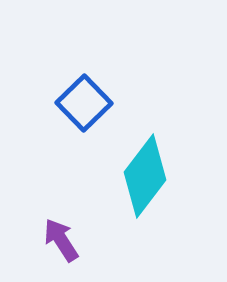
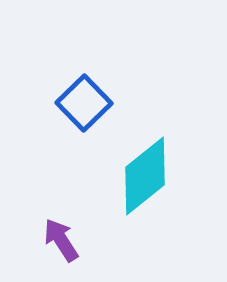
cyan diamond: rotated 14 degrees clockwise
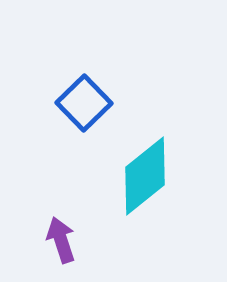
purple arrow: rotated 15 degrees clockwise
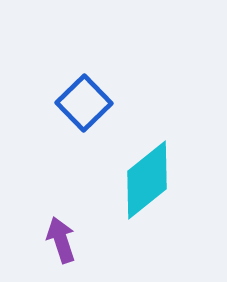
cyan diamond: moved 2 px right, 4 px down
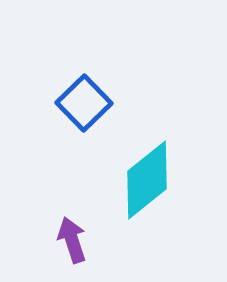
purple arrow: moved 11 px right
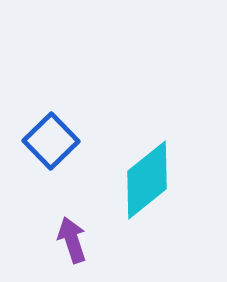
blue square: moved 33 px left, 38 px down
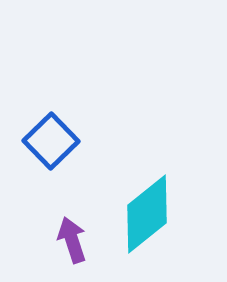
cyan diamond: moved 34 px down
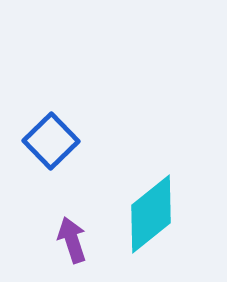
cyan diamond: moved 4 px right
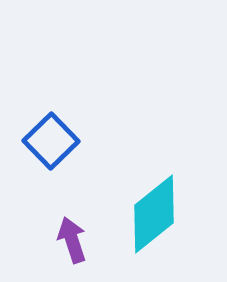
cyan diamond: moved 3 px right
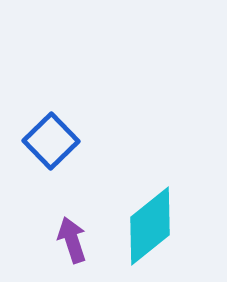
cyan diamond: moved 4 px left, 12 px down
